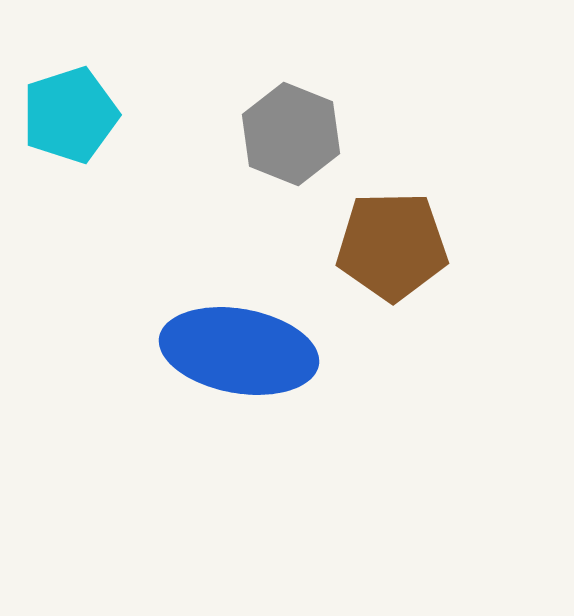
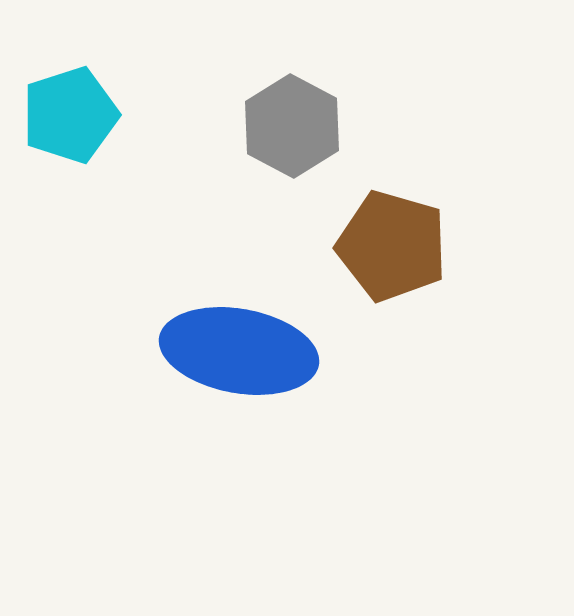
gray hexagon: moved 1 px right, 8 px up; rotated 6 degrees clockwise
brown pentagon: rotated 17 degrees clockwise
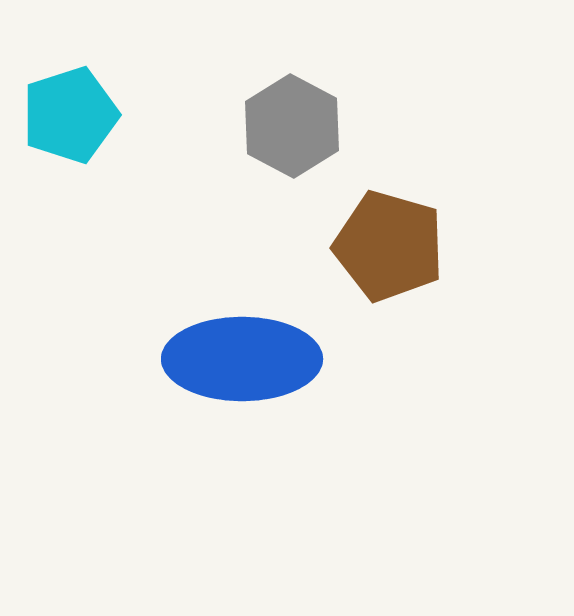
brown pentagon: moved 3 px left
blue ellipse: moved 3 px right, 8 px down; rotated 10 degrees counterclockwise
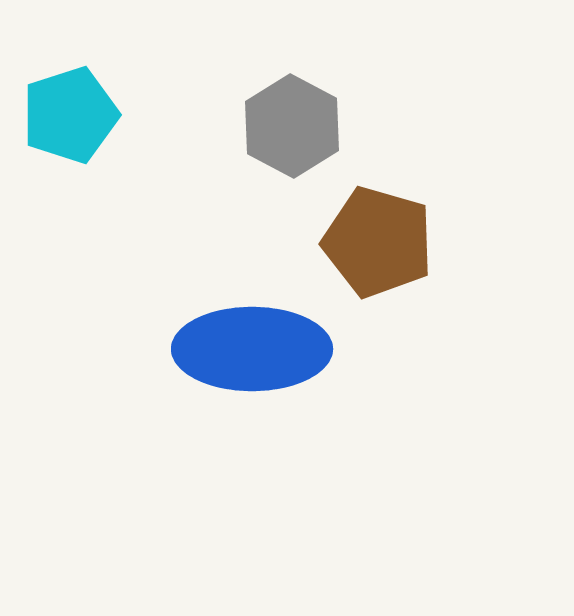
brown pentagon: moved 11 px left, 4 px up
blue ellipse: moved 10 px right, 10 px up
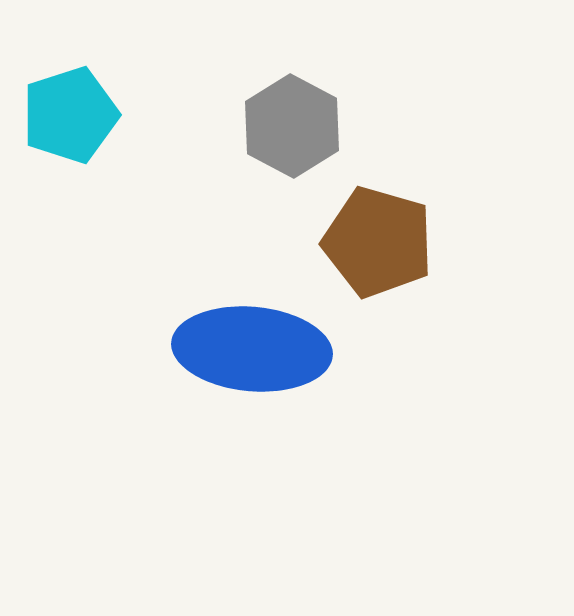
blue ellipse: rotated 5 degrees clockwise
